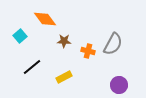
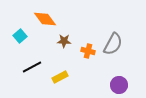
black line: rotated 12 degrees clockwise
yellow rectangle: moved 4 px left
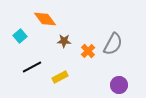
orange cross: rotated 32 degrees clockwise
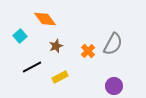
brown star: moved 8 px left, 5 px down; rotated 24 degrees counterclockwise
purple circle: moved 5 px left, 1 px down
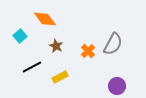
brown star: rotated 24 degrees counterclockwise
purple circle: moved 3 px right
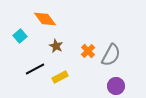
gray semicircle: moved 2 px left, 11 px down
black line: moved 3 px right, 2 px down
purple circle: moved 1 px left
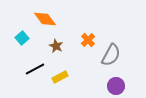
cyan square: moved 2 px right, 2 px down
orange cross: moved 11 px up
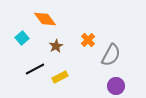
brown star: rotated 16 degrees clockwise
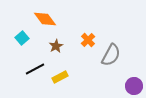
purple circle: moved 18 px right
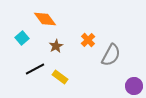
yellow rectangle: rotated 63 degrees clockwise
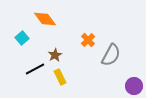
brown star: moved 1 px left, 9 px down
yellow rectangle: rotated 28 degrees clockwise
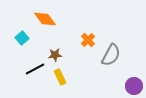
brown star: rotated 24 degrees clockwise
